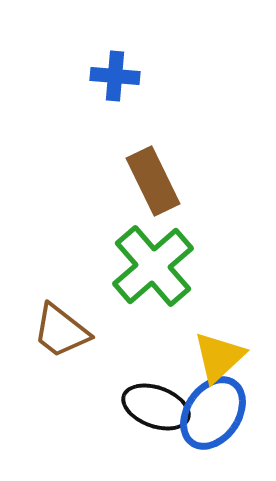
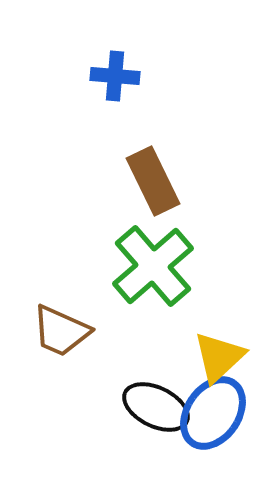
brown trapezoid: rotated 14 degrees counterclockwise
black ellipse: rotated 6 degrees clockwise
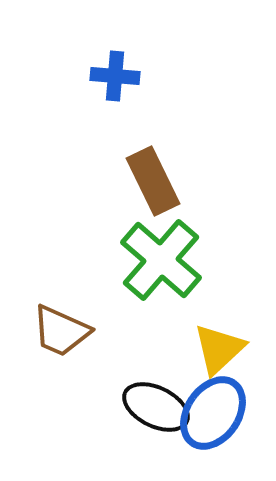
green cross: moved 8 px right, 6 px up; rotated 8 degrees counterclockwise
yellow triangle: moved 8 px up
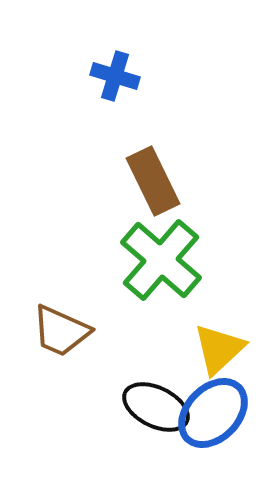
blue cross: rotated 12 degrees clockwise
blue ellipse: rotated 10 degrees clockwise
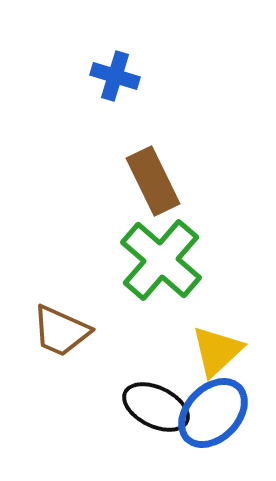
yellow triangle: moved 2 px left, 2 px down
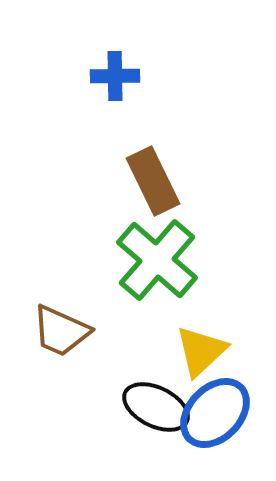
blue cross: rotated 18 degrees counterclockwise
green cross: moved 4 px left
yellow triangle: moved 16 px left
blue ellipse: moved 2 px right
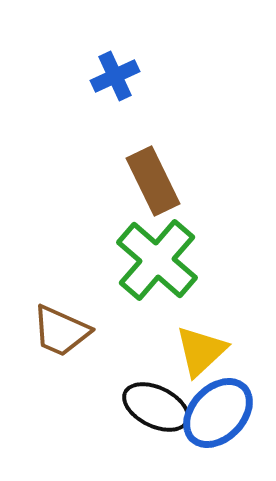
blue cross: rotated 24 degrees counterclockwise
blue ellipse: moved 3 px right
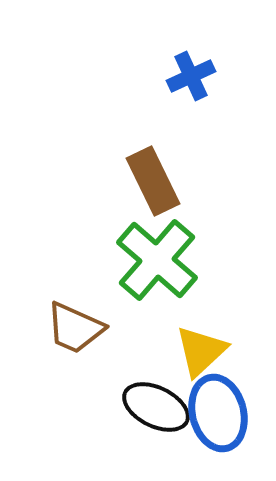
blue cross: moved 76 px right
brown trapezoid: moved 14 px right, 3 px up
blue ellipse: rotated 58 degrees counterclockwise
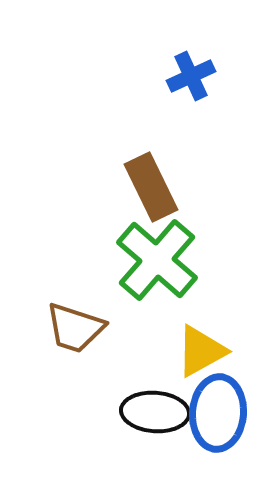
brown rectangle: moved 2 px left, 6 px down
brown trapezoid: rotated 6 degrees counterclockwise
yellow triangle: rotated 14 degrees clockwise
black ellipse: moved 1 px left, 5 px down; rotated 22 degrees counterclockwise
blue ellipse: rotated 18 degrees clockwise
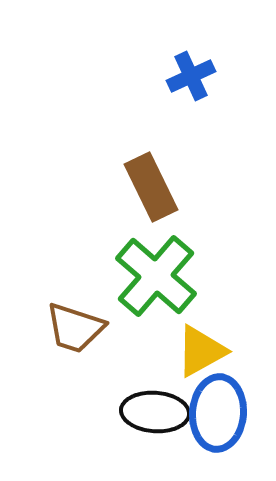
green cross: moved 1 px left, 16 px down
